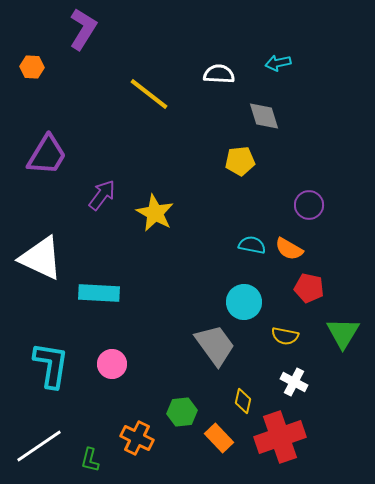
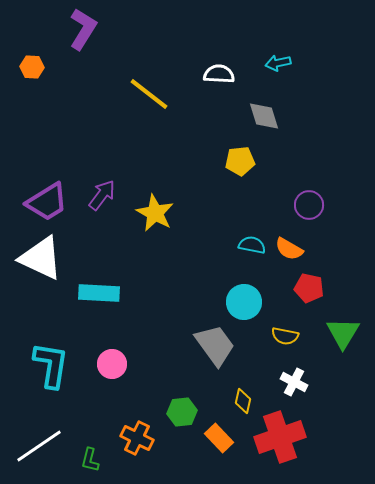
purple trapezoid: moved 47 px down; rotated 27 degrees clockwise
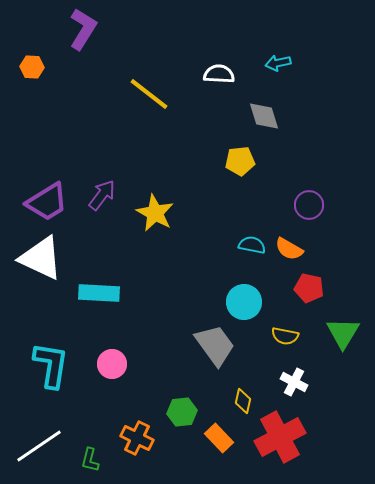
red cross: rotated 9 degrees counterclockwise
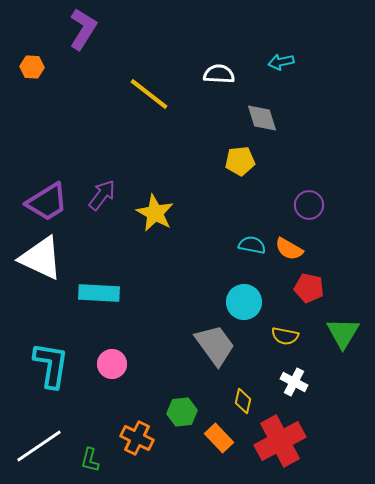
cyan arrow: moved 3 px right, 1 px up
gray diamond: moved 2 px left, 2 px down
red cross: moved 4 px down
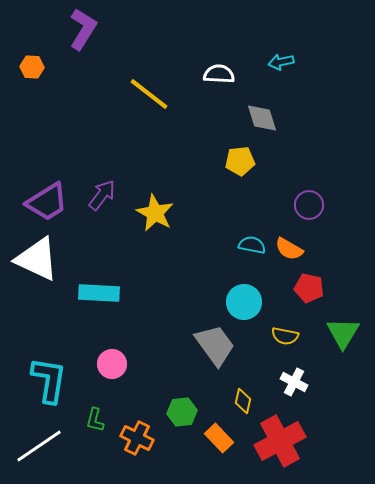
white triangle: moved 4 px left, 1 px down
cyan L-shape: moved 2 px left, 15 px down
green L-shape: moved 5 px right, 40 px up
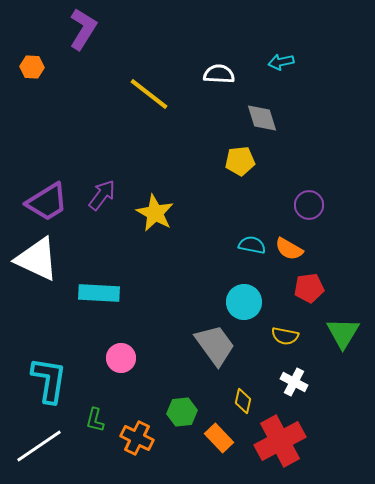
red pentagon: rotated 20 degrees counterclockwise
pink circle: moved 9 px right, 6 px up
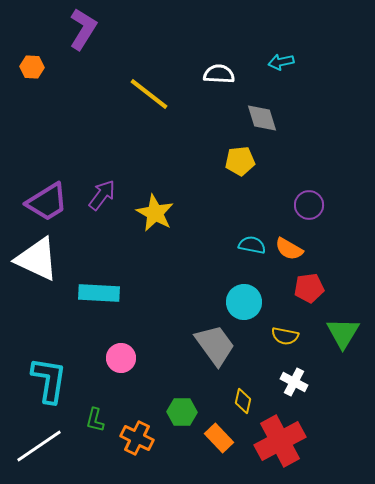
green hexagon: rotated 8 degrees clockwise
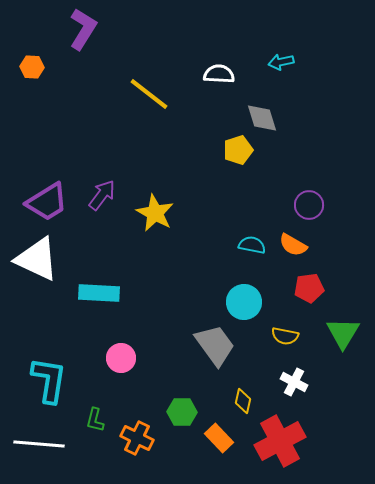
yellow pentagon: moved 2 px left, 11 px up; rotated 12 degrees counterclockwise
orange semicircle: moved 4 px right, 4 px up
white line: moved 2 px up; rotated 39 degrees clockwise
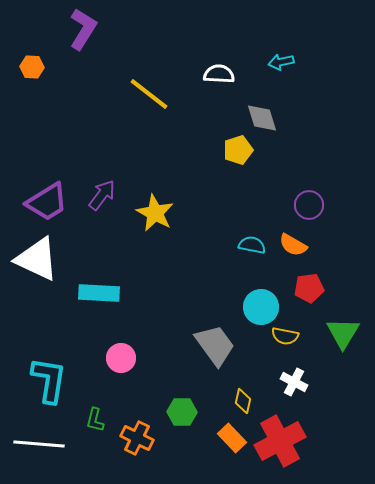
cyan circle: moved 17 px right, 5 px down
orange rectangle: moved 13 px right
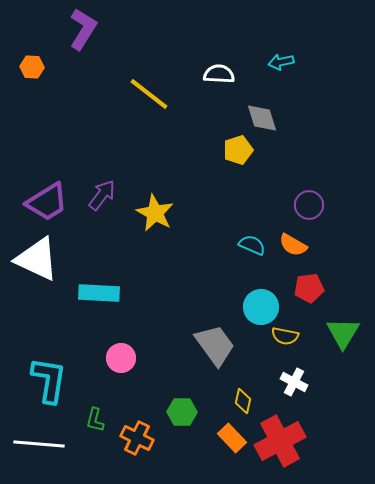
cyan semicircle: rotated 12 degrees clockwise
